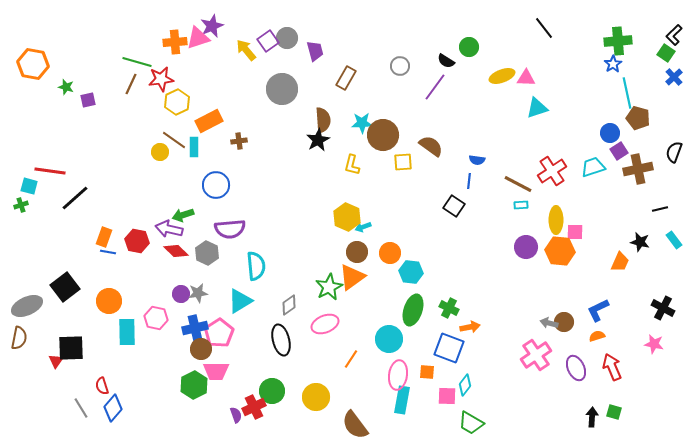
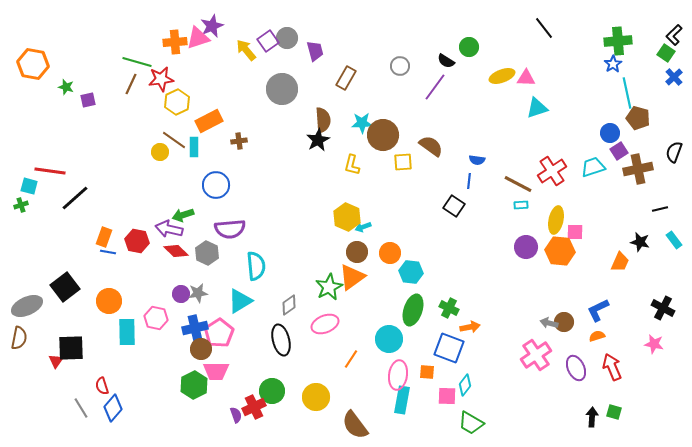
yellow ellipse at (556, 220): rotated 12 degrees clockwise
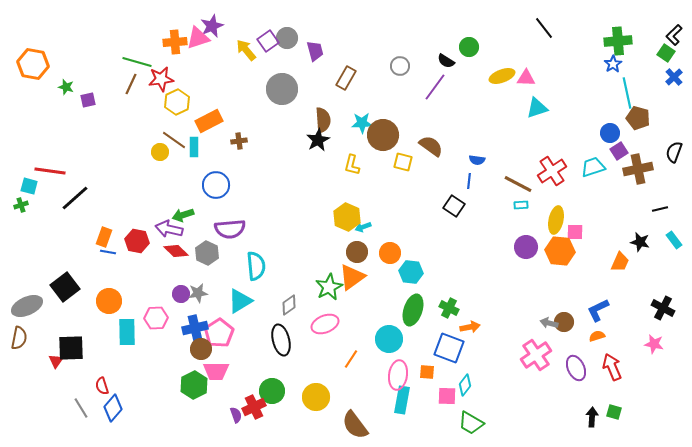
yellow square at (403, 162): rotated 18 degrees clockwise
pink hexagon at (156, 318): rotated 15 degrees counterclockwise
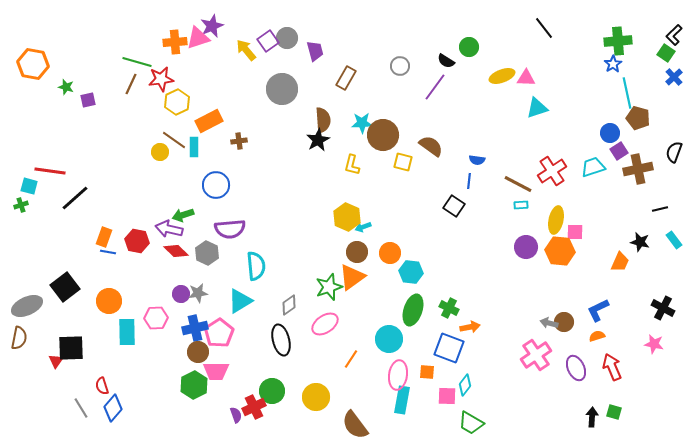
green star at (329, 287): rotated 8 degrees clockwise
pink ellipse at (325, 324): rotated 12 degrees counterclockwise
brown circle at (201, 349): moved 3 px left, 3 px down
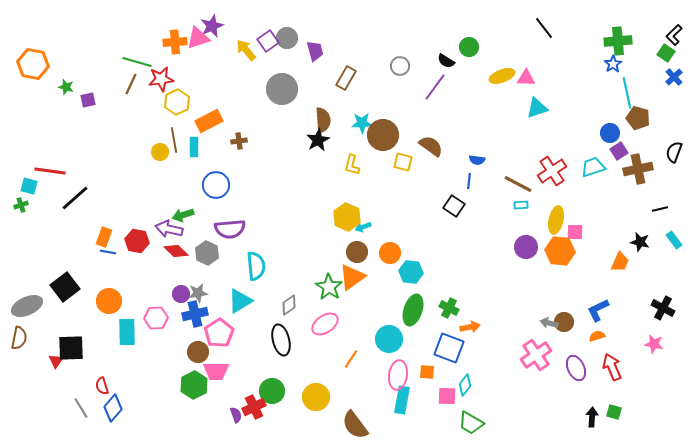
brown line at (174, 140): rotated 45 degrees clockwise
green star at (329, 287): rotated 20 degrees counterclockwise
blue cross at (195, 328): moved 14 px up
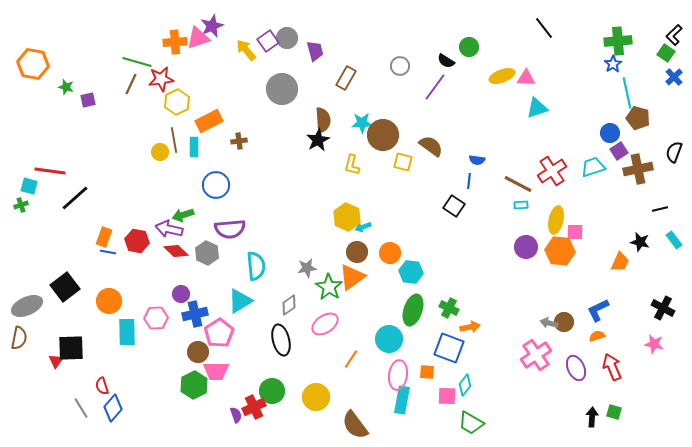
gray star at (198, 293): moved 109 px right, 25 px up
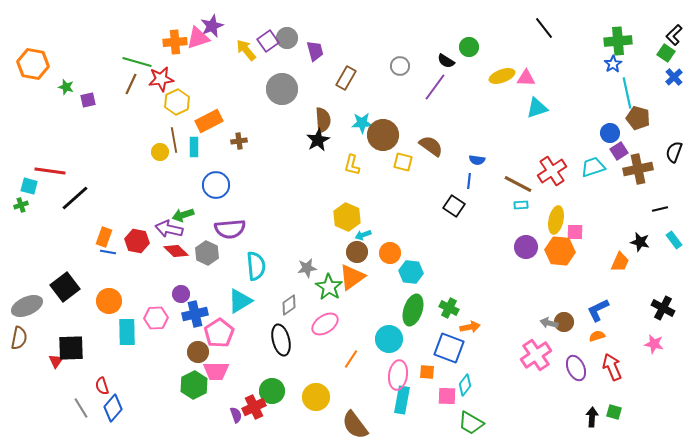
cyan arrow at (363, 227): moved 8 px down
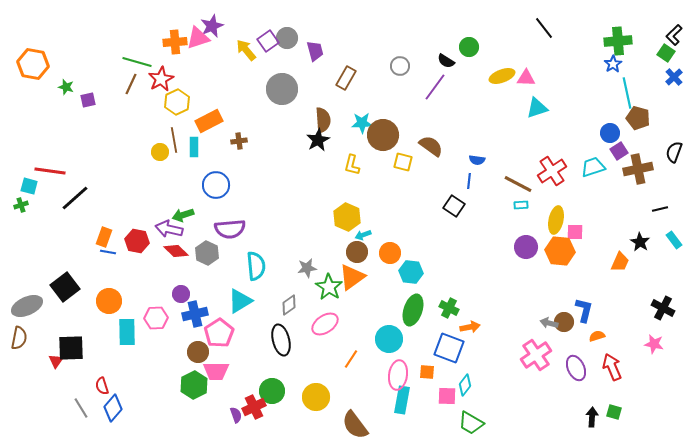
red star at (161, 79): rotated 20 degrees counterclockwise
black star at (640, 242): rotated 18 degrees clockwise
blue L-shape at (598, 310): moved 14 px left; rotated 130 degrees clockwise
